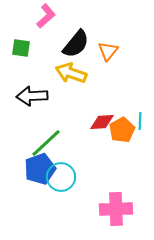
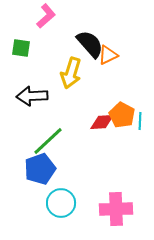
black semicircle: moved 14 px right; rotated 80 degrees counterclockwise
orange triangle: moved 4 px down; rotated 25 degrees clockwise
yellow arrow: rotated 92 degrees counterclockwise
orange pentagon: moved 15 px up; rotated 15 degrees counterclockwise
green line: moved 2 px right, 2 px up
cyan circle: moved 26 px down
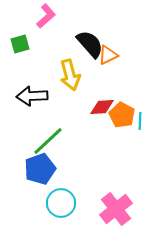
green square: moved 1 px left, 4 px up; rotated 24 degrees counterclockwise
yellow arrow: moved 1 px left, 2 px down; rotated 32 degrees counterclockwise
red diamond: moved 15 px up
pink cross: rotated 36 degrees counterclockwise
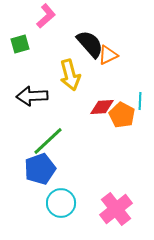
cyan line: moved 20 px up
